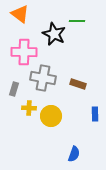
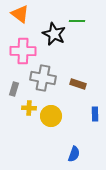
pink cross: moved 1 px left, 1 px up
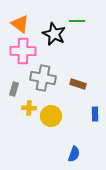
orange triangle: moved 10 px down
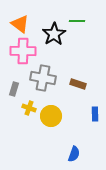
black star: rotated 15 degrees clockwise
yellow cross: rotated 16 degrees clockwise
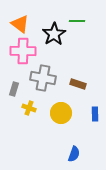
yellow circle: moved 10 px right, 3 px up
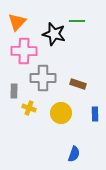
orange triangle: moved 3 px left, 2 px up; rotated 36 degrees clockwise
black star: rotated 25 degrees counterclockwise
pink cross: moved 1 px right
gray cross: rotated 10 degrees counterclockwise
gray rectangle: moved 2 px down; rotated 16 degrees counterclockwise
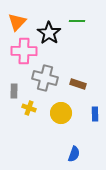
black star: moved 5 px left, 1 px up; rotated 20 degrees clockwise
gray cross: moved 2 px right; rotated 15 degrees clockwise
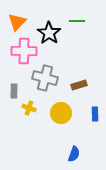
brown rectangle: moved 1 px right, 1 px down; rotated 35 degrees counterclockwise
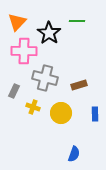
gray rectangle: rotated 24 degrees clockwise
yellow cross: moved 4 px right, 1 px up
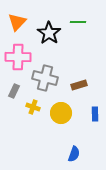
green line: moved 1 px right, 1 px down
pink cross: moved 6 px left, 6 px down
